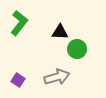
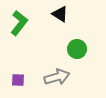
black triangle: moved 18 px up; rotated 30 degrees clockwise
purple square: rotated 32 degrees counterclockwise
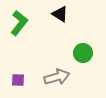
green circle: moved 6 px right, 4 px down
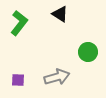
green circle: moved 5 px right, 1 px up
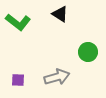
green L-shape: moved 1 px left, 1 px up; rotated 90 degrees clockwise
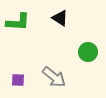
black triangle: moved 4 px down
green L-shape: rotated 35 degrees counterclockwise
gray arrow: moved 3 px left; rotated 55 degrees clockwise
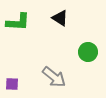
purple square: moved 6 px left, 4 px down
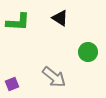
purple square: rotated 24 degrees counterclockwise
